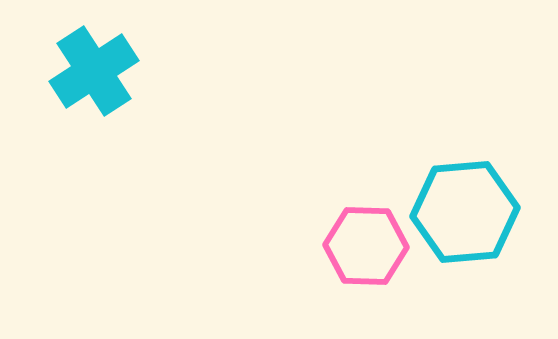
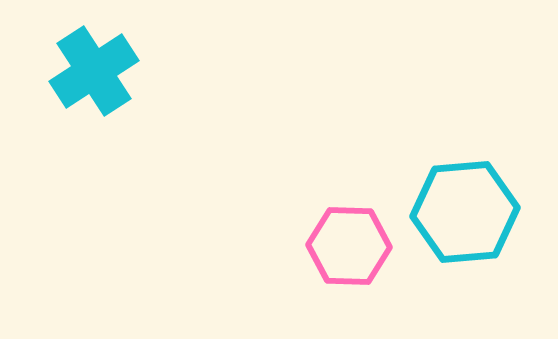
pink hexagon: moved 17 px left
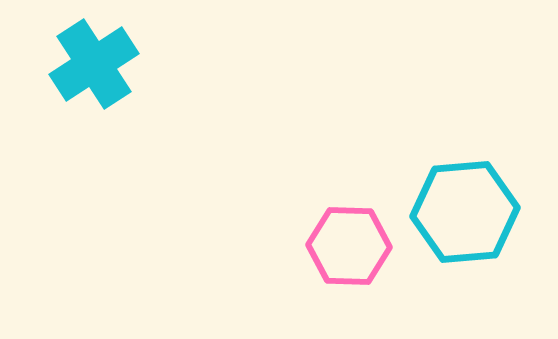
cyan cross: moved 7 px up
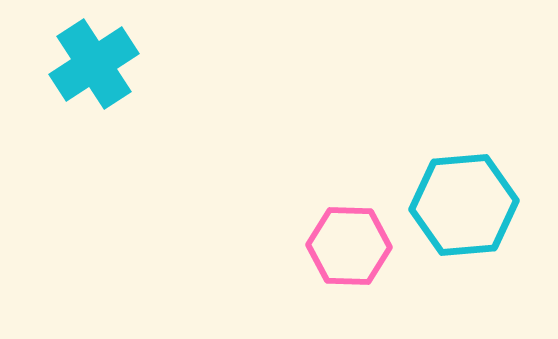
cyan hexagon: moved 1 px left, 7 px up
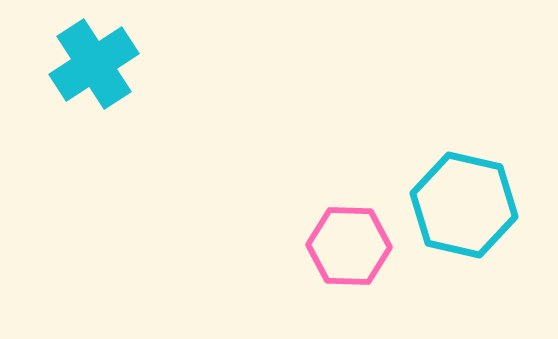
cyan hexagon: rotated 18 degrees clockwise
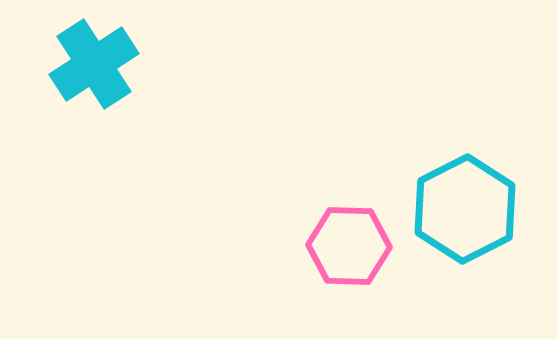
cyan hexagon: moved 1 px right, 4 px down; rotated 20 degrees clockwise
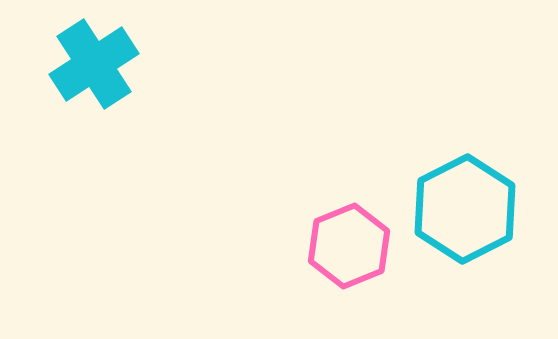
pink hexagon: rotated 24 degrees counterclockwise
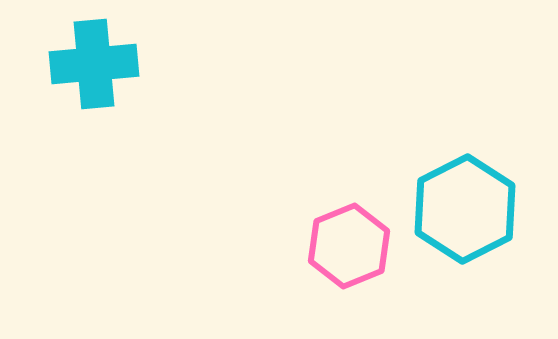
cyan cross: rotated 28 degrees clockwise
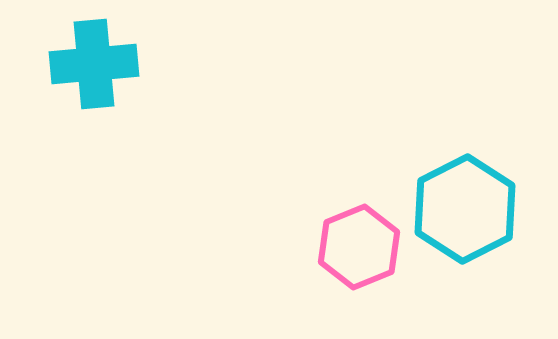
pink hexagon: moved 10 px right, 1 px down
